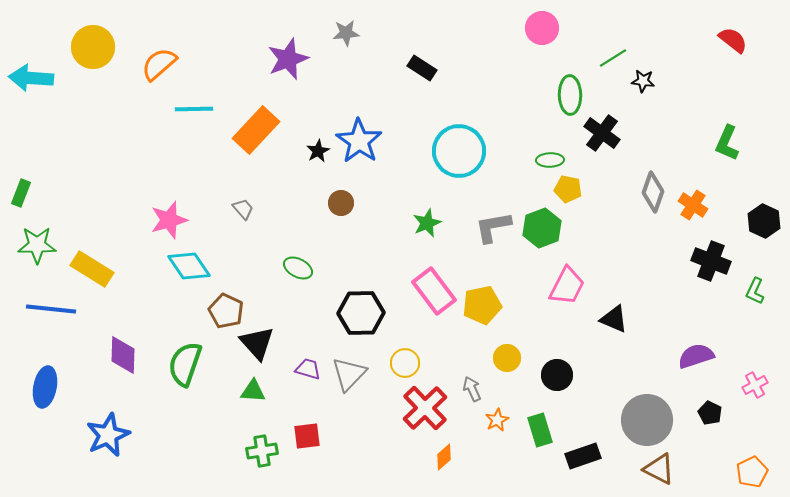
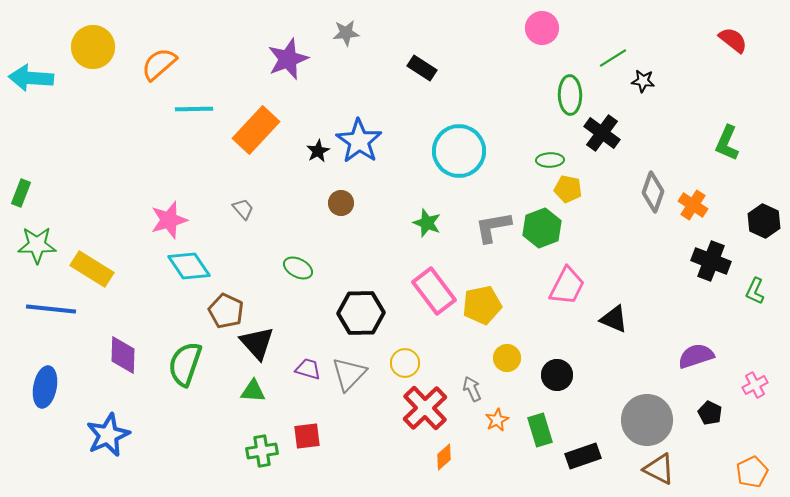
green star at (427, 223): rotated 28 degrees counterclockwise
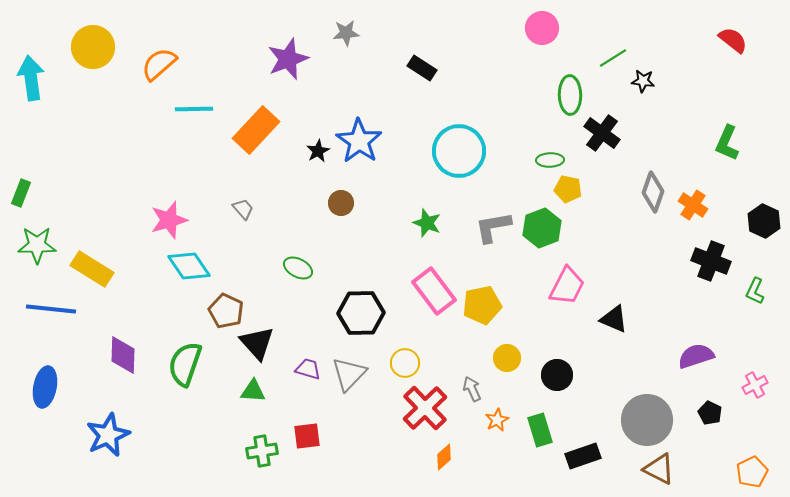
cyan arrow at (31, 78): rotated 78 degrees clockwise
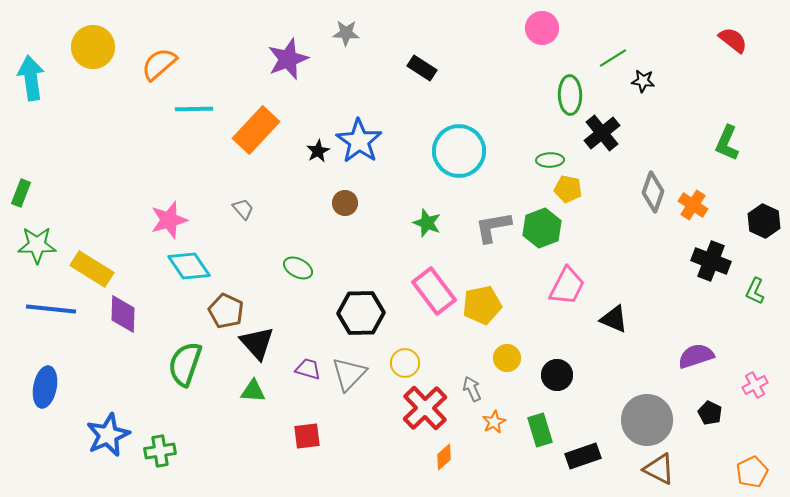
gray star at (346, 33): rotated 8 degrees clockwise
black cross at (602, 133): rotated 15 degrees clockwise
brown circle at (341, 203): moved 4 px right
purple diamond at (123, 355): moved 41 px up
orange star at (497, 420): moved 3 px left, 2 px down
green cross at (262, 451): moved 102 px left
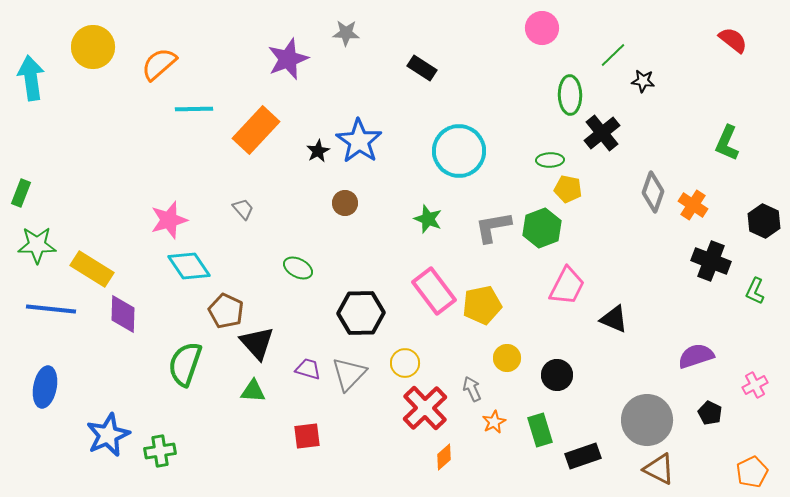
green line at (613, 58): moved 3 px up; rotated 12 degrees counterclockwise
green star at (427, 223): moved 1 px right, 4 px up
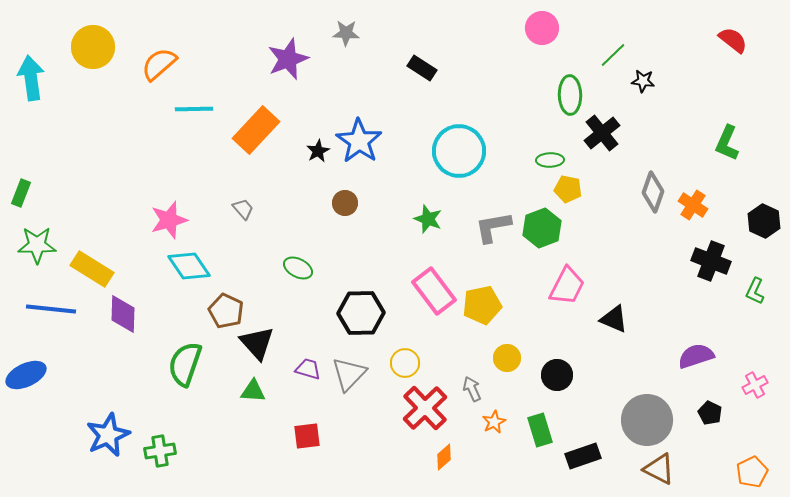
blue ellipse at (45, 387): moved 19 px left, 12 px up; rotated 54 degrees clockwise
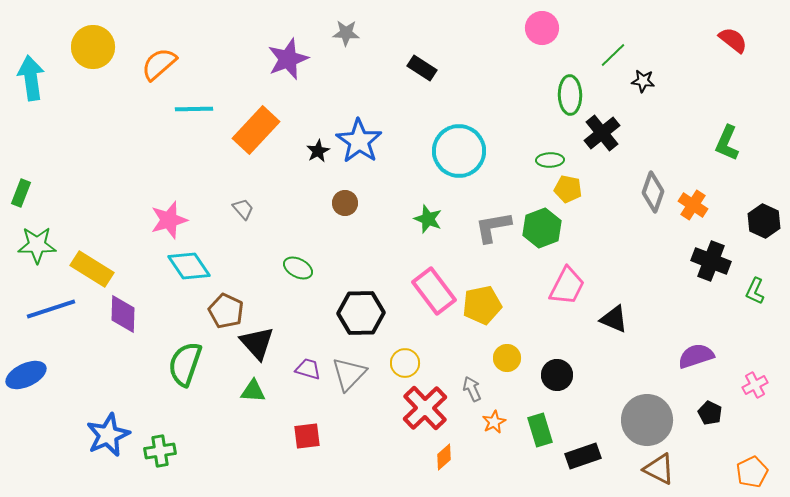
blue line at (51, 309): rotated 24 degrees counterclockwise
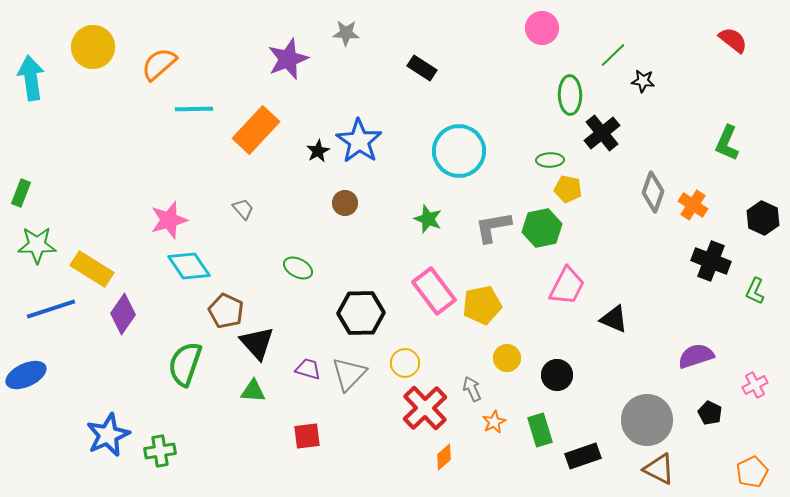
black hexagon at (764, 221): moved 1 px left, 3 px up
green hexagon at (542, 228): rotated 9 degrees clockwise
purple diamond at (123, 314): rotated 33 degrees clockwise
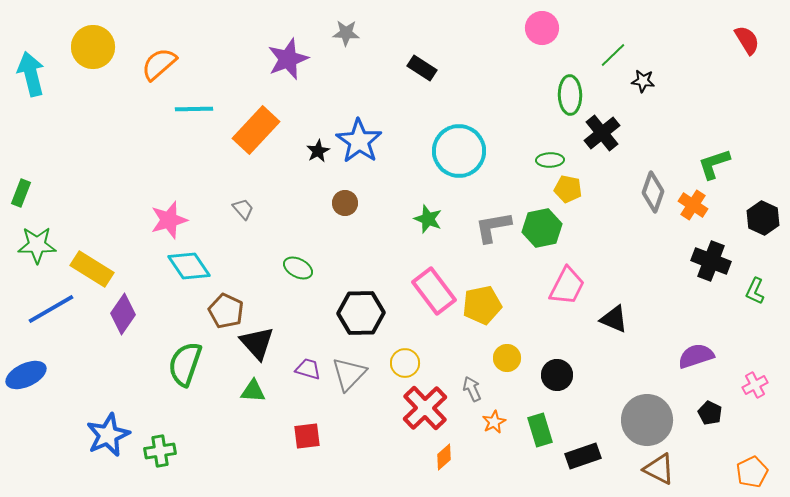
red semicircle at (733, 40): moved 14 px right; rotated 20 degrees clockwise
cyan arrow at (31, 78): moved 4 px up; rotated 6 degrees counterclockwise
green L-shape at (727, 143): moved 13 px left, 21 px down; rotated 48 degrees clockwise
blue line at (51, 309): rotated 12 degrees counterclockwise
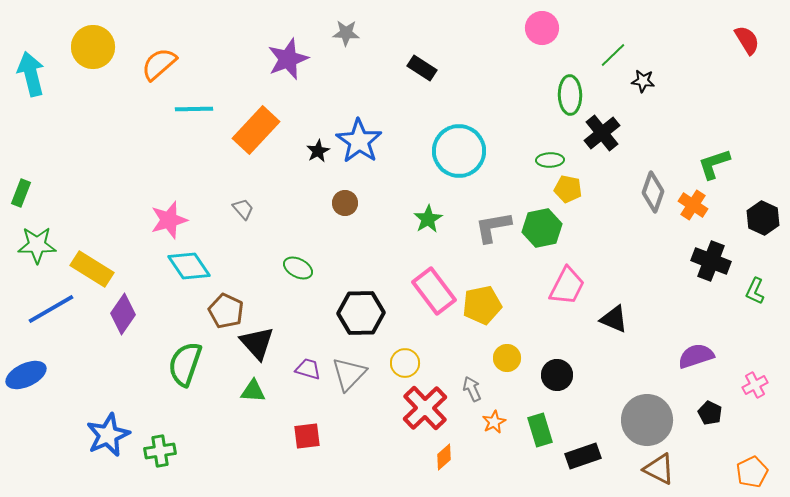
green star at (428, 219): rotated 20 degrees clockwise
